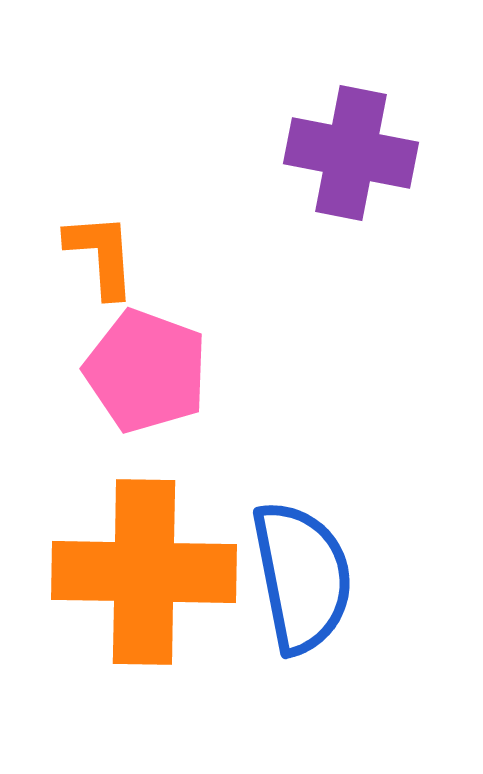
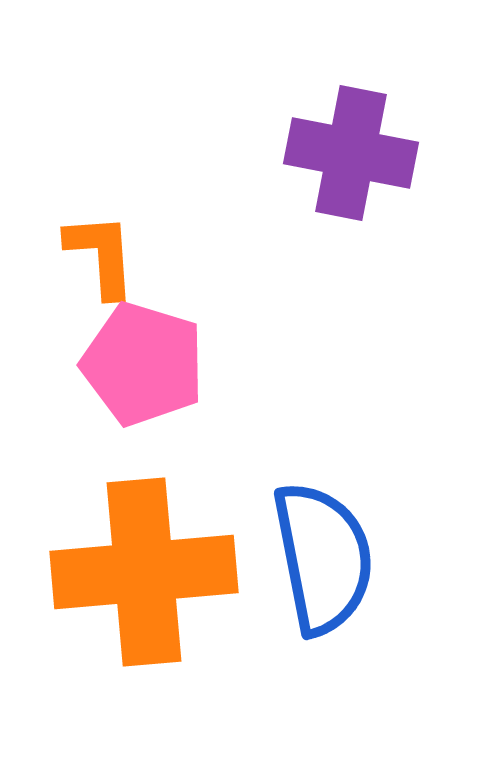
pink pentagon: moved 3 px left, 7 px up; rotated 3 degrees counterclockwise
orange cross: rotated 6 degrees counterclockwise
blue semicircle: moved 21 px right, 19 px up
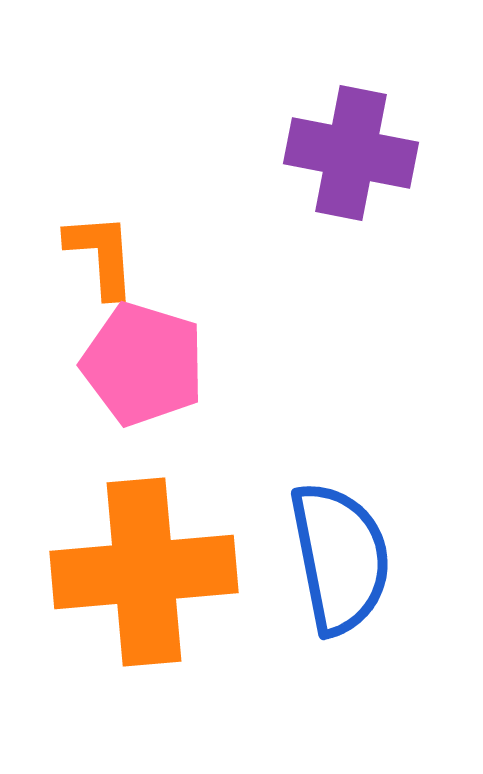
blue semicircle: moved 17 px right
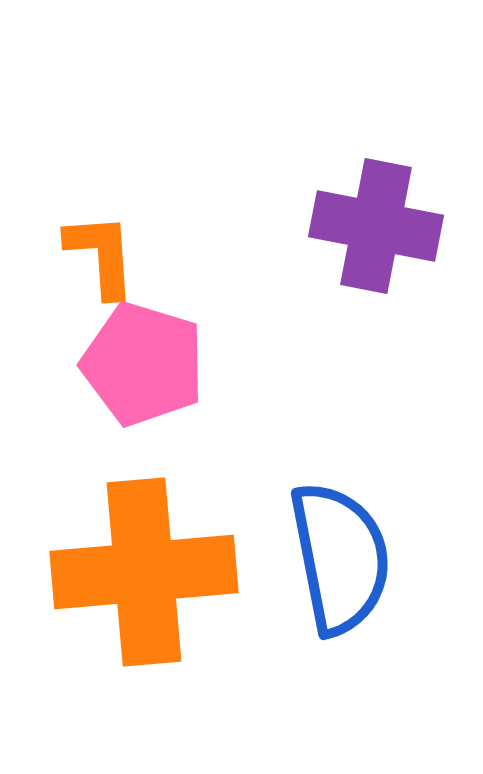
purple cross: moved 25 px right, 73 px down
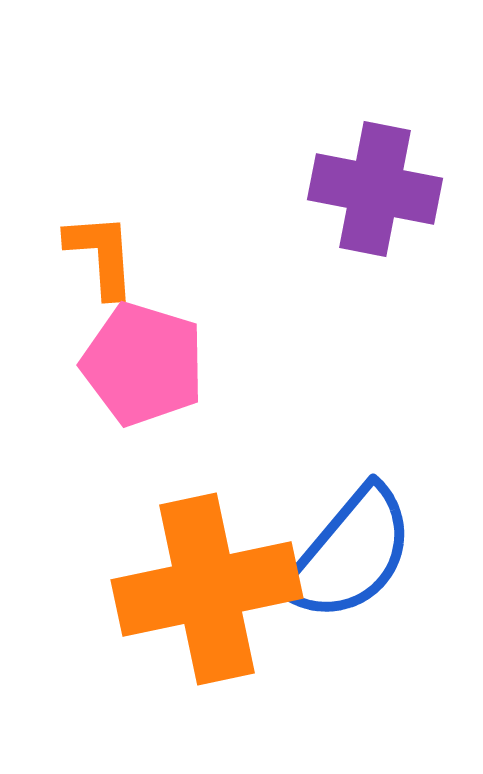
purple cross: moved 1 px left, 37 px up
blue semicircle: moved 10 px right, 4 px up; rotated 51 degrees clockwise
orange cross: moved 63 px right, 17 px down; rotated 7 degrees counterclockwise
